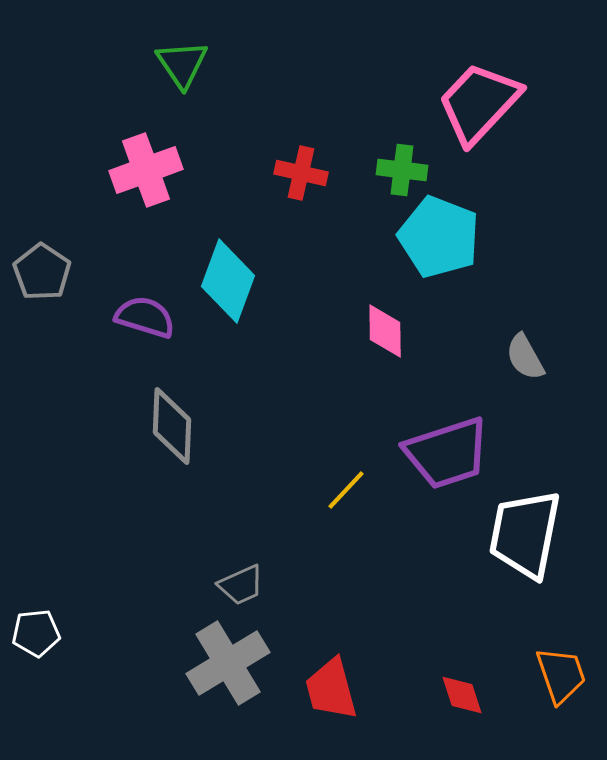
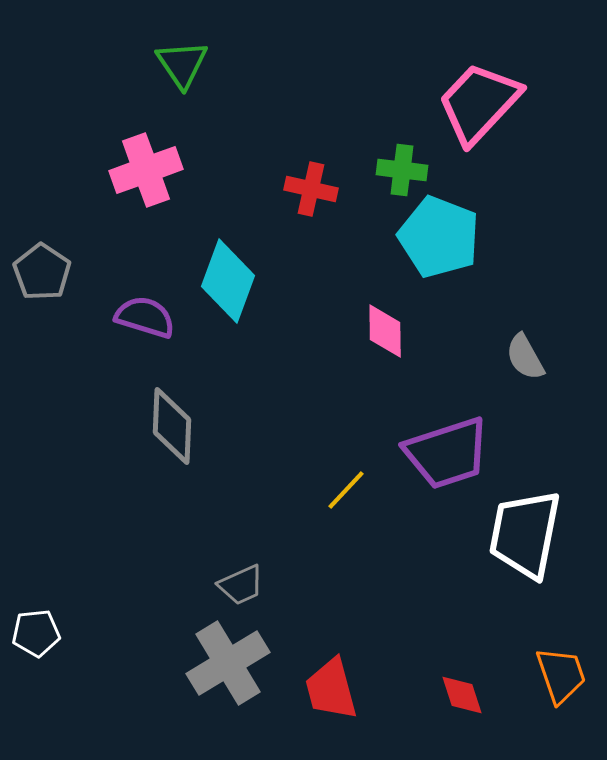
red cross: moved 10 px right, 16 px down
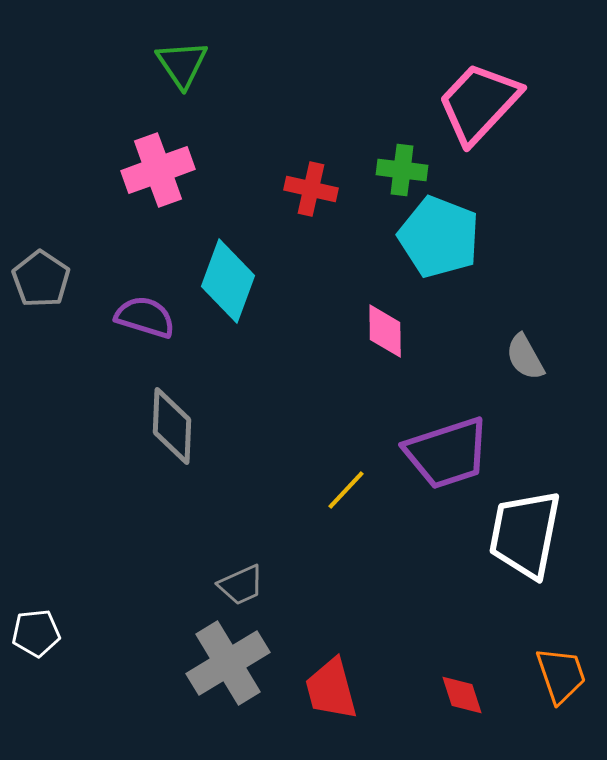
pink cross: moved 12 px right
gray pentagon: moved 1 px left, 7 px down
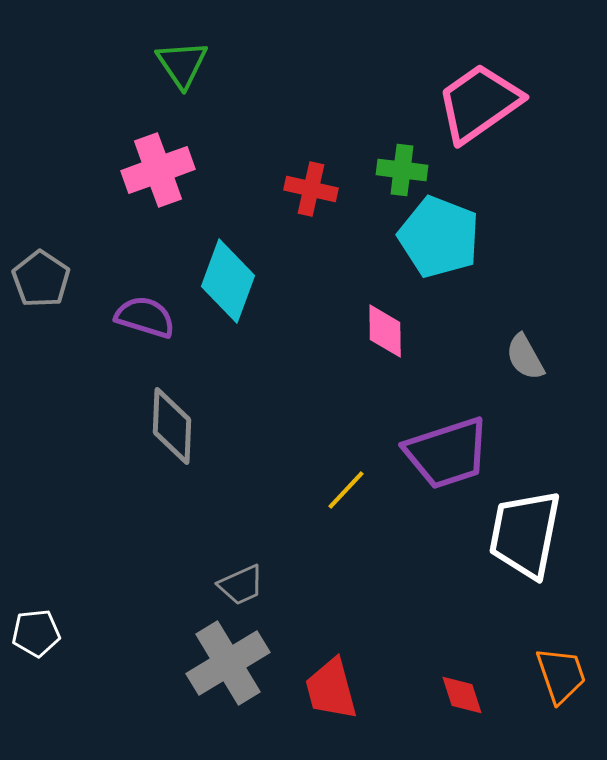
pink trapezoid: rotated 12 degrees clockwise
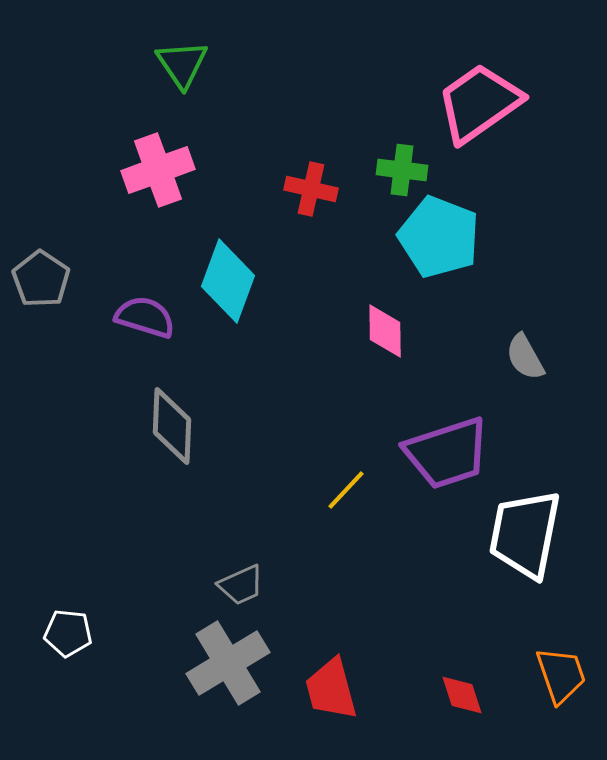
white pentagon: moved 32 px right; rotated 12 degrees clockwise
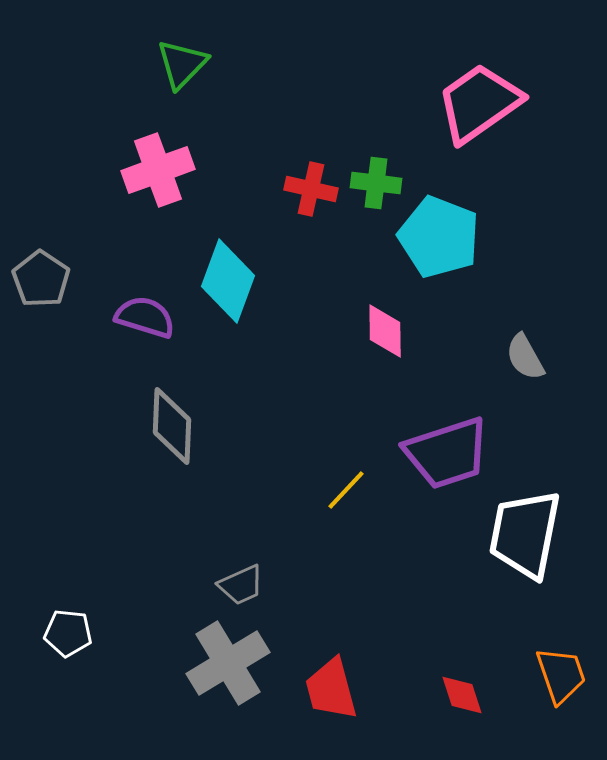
green triangle: rotated 18 degrees clockwise
green cross: moved 26 px left, 13 px down
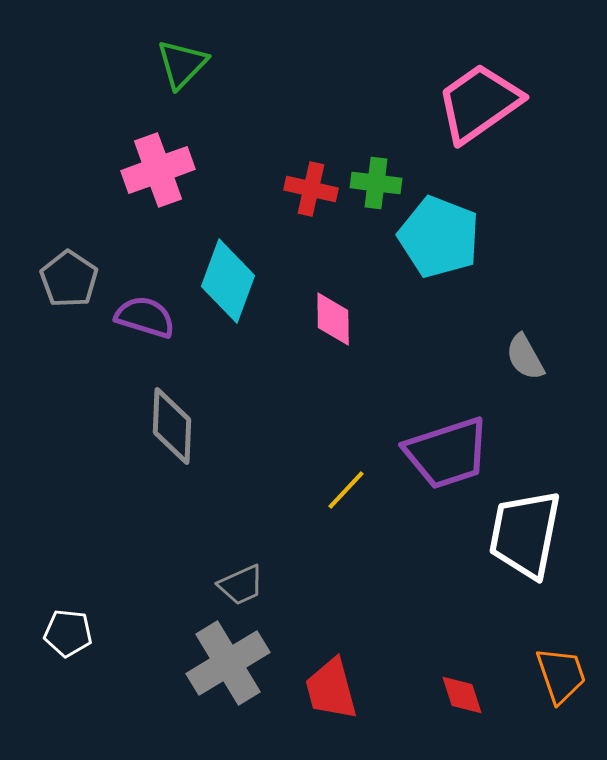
gray pentagon: moved 28 px right
pink diamond: moved 52 px left, 12 px up
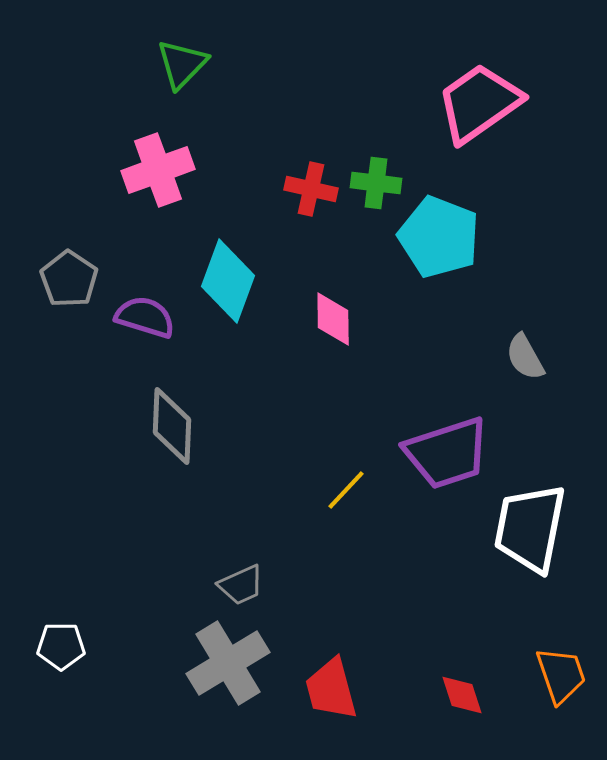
white trapezoid: moved 5 px right, 6 px up
white pentagon: moved 7 px left, 13 px down; rotated 6 degrees counterclockwise
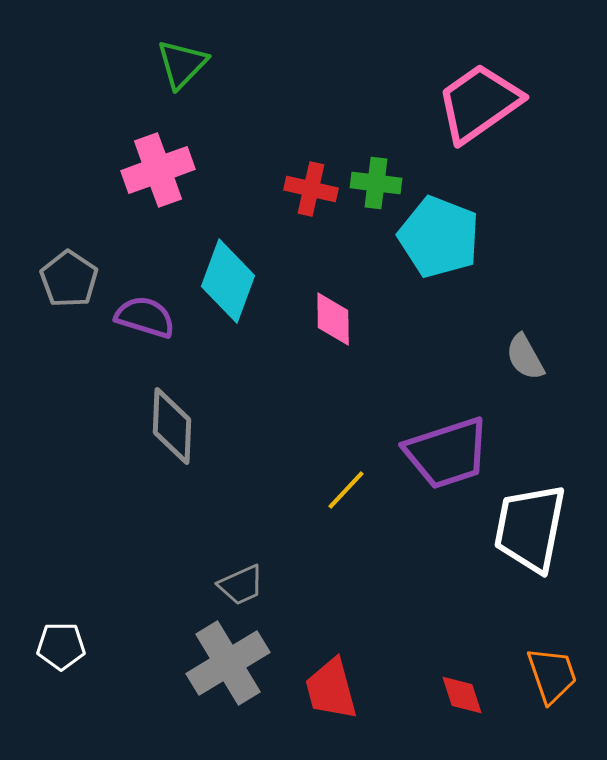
orange trapezoid: moved 9 px left
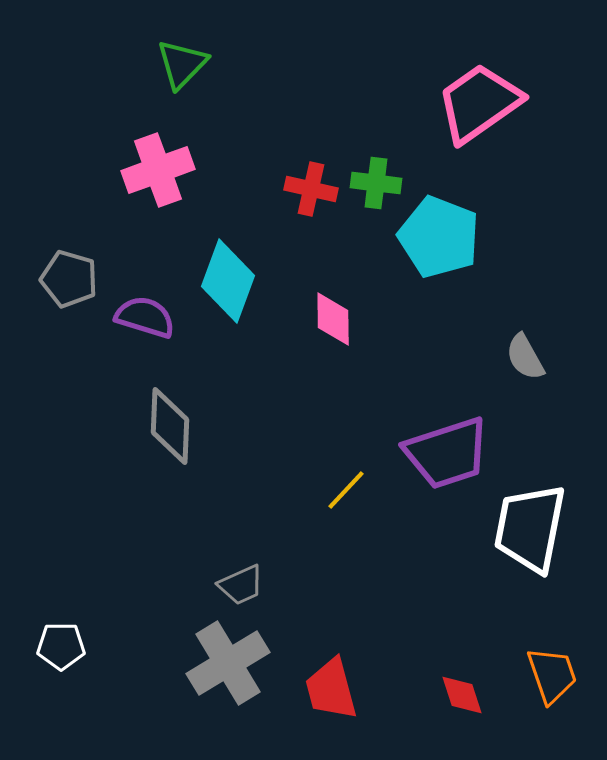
gray pentagon: rotated 18 degrees counterclockwise
gray diamond: moved 2 px left
